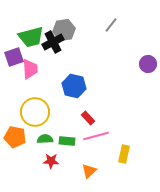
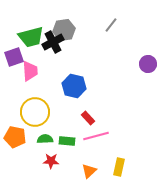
pink trapezoid: moved 2 px down
yellow rectangle: moved 5 px left, 13 px down
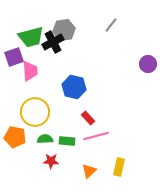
blue hexagon: moved 1 px down
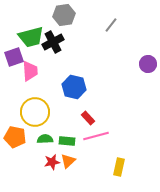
gray hexagon: moved 15 px up
red star: moved 1 px right, 1 px down; rotated 14 degrees counterclockwise
orange triangle: moved 21 px left, 10 px up
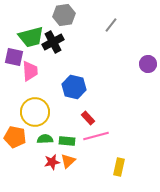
purple square: rotated 30 degrees clockwise
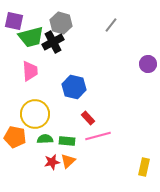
gray hexagon: moved 3 px left, 8 px down; rotated 25 degrees clockwise
purple square: moved 36 px up
yellow circle: moved 2 px down
pink line: moved 2 px right
yellow rectangle: moved 25 px right
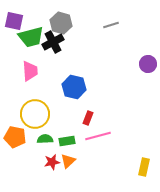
gray line: rotated 35 degrees clockwise
red rectangle: rotated 64 degrees clockwise
green rectangle: rotated 14 degrees counterclockwise
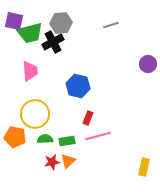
gray hexagon: rotated 20 degrees counterclockwise
green trapezoid: moved 1 px left, 4 px up
blue hexagon: moved 4 px right, 1 px up
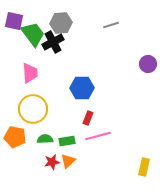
green trapezoid: moved 3 px right, 1 px down; rotated 112 degrees counterclockwise
pink trapezoid: moved 2 px down
blue hexagon: moved 4 px right, 2 px down; rotated 15 degrees counterclockwise
yellow circle: moved 2 px left, 5 px up
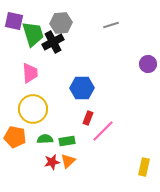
green trapezoid: rotated 20 degrees clockwise
pink line: moved 5 px right, 5 px up; rotated 30 degrees counterclockwise
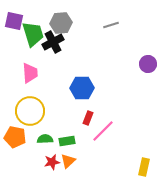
yellow circle: moved 3 px left, 2 px down
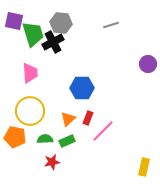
gray hexagon: rotated 10 degrees clockwise
green rectangle: rotated 14 degrees counterclockwise
orange triangle: moved 42 px up
